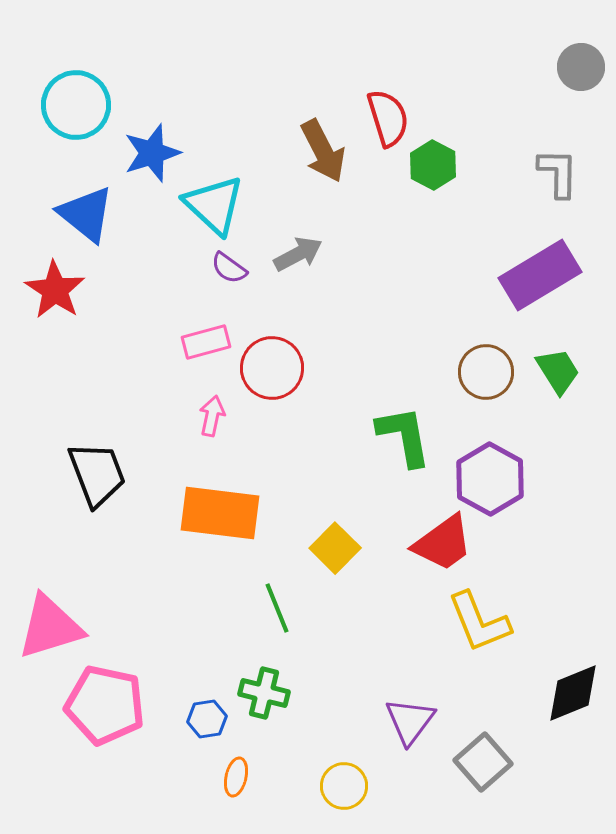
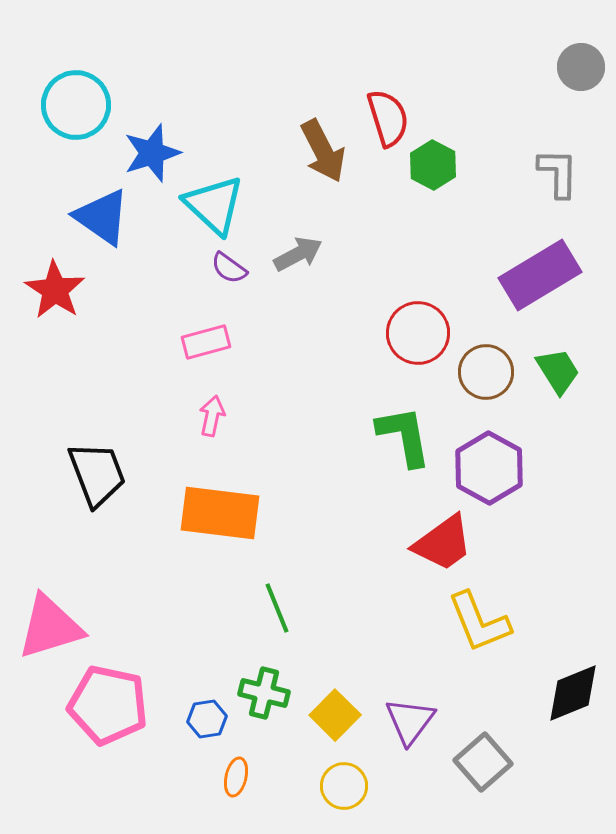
blue triangle: moved 16 px right, 3 px down; rotated 4 degrees counterclockwise
red circle: moved 146 px right, 35 px up
purple hexagon: moved 1 px left, 11 px up
yellow square: moved 167 px down
pink pentagon: moved 3 px right
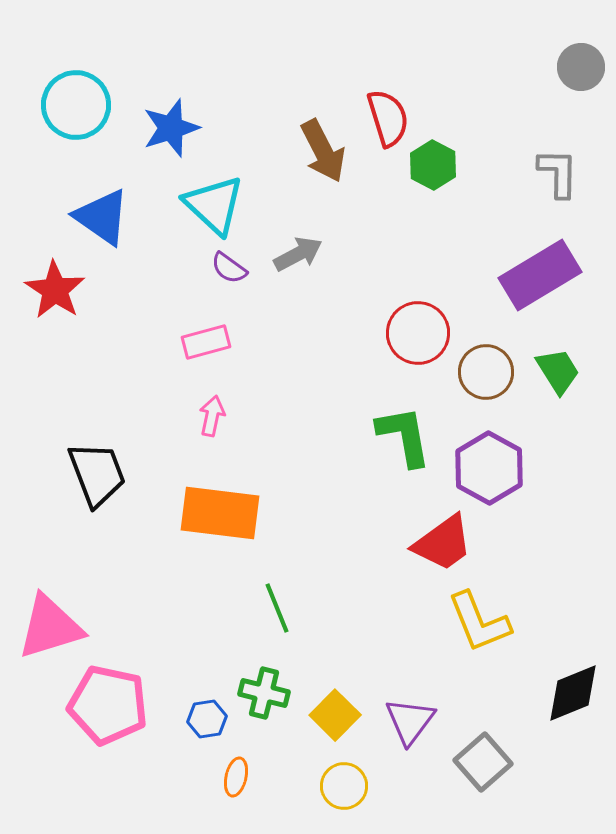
blue star: moved 19 px right, 25 px up
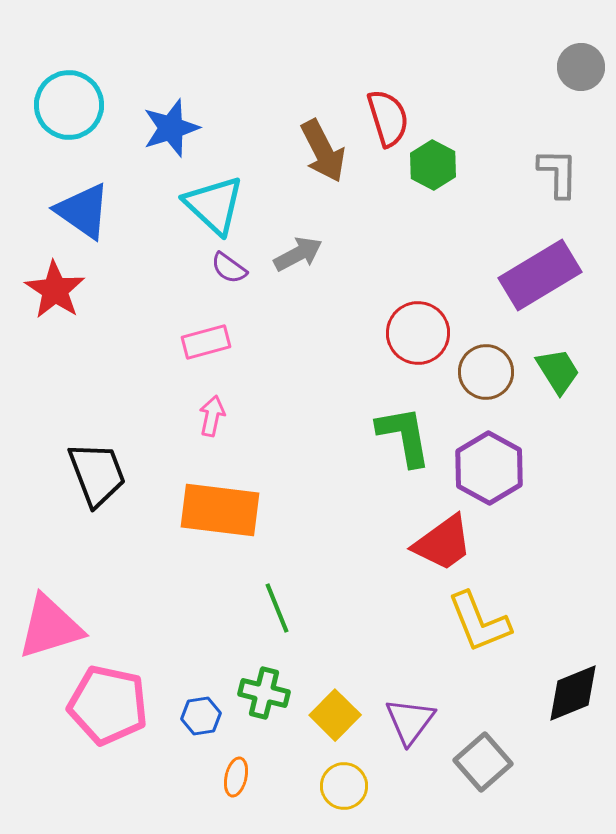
cyan circle: moved 7 px left
blue triangle: moved 19 px left, 6 px up
orange rectangle: moved 3 px up
blue hexagon: moved 6 px left, 3 px up
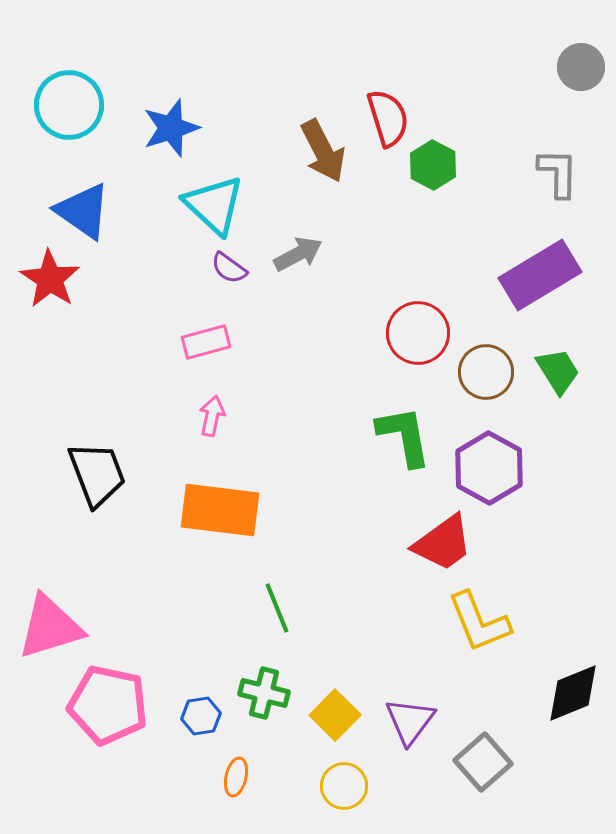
red star: moved 5 px left, 11 px up
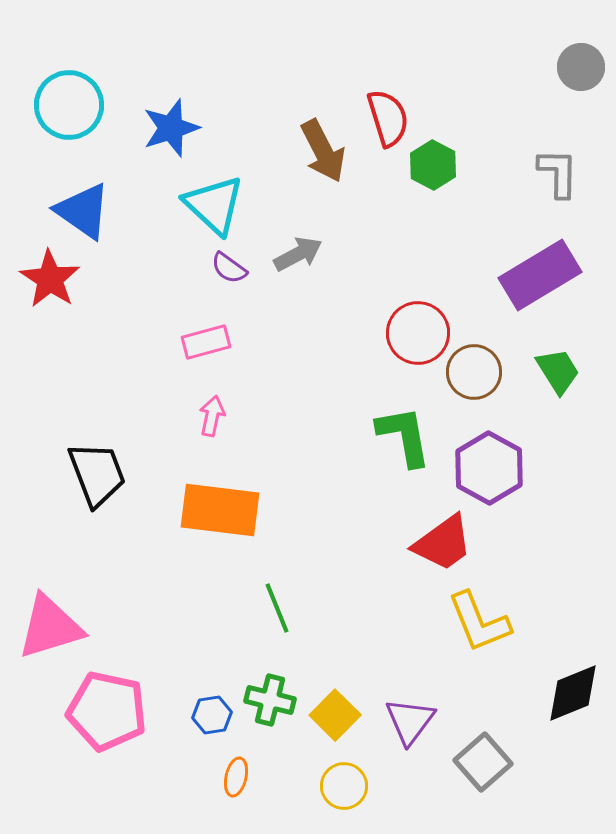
brown circle: moved 12 px left
green cross: moved 6 px right, 7 px down
pink pentagon: moved 1 px left, 6 px down
blue hexagon: moved 11 px right, 1 px up
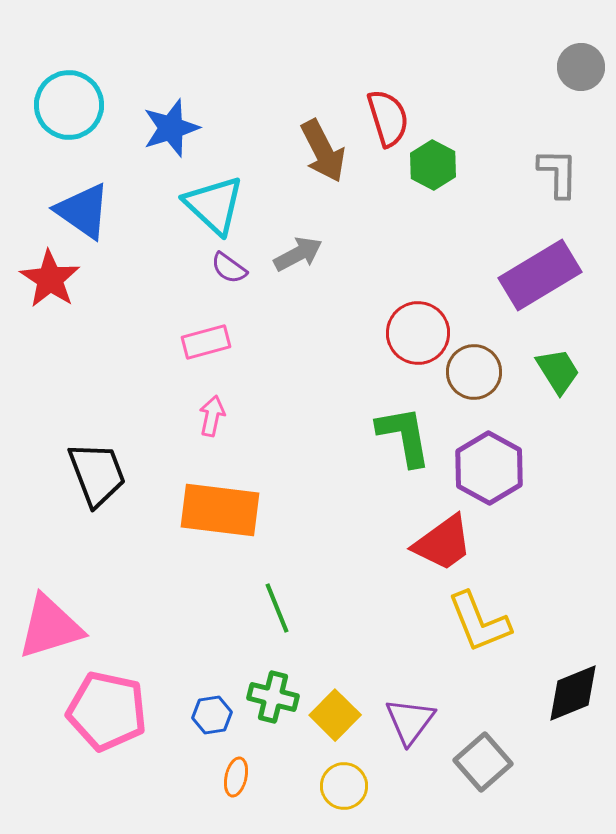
green cross: moved 3 px right, 3 px up
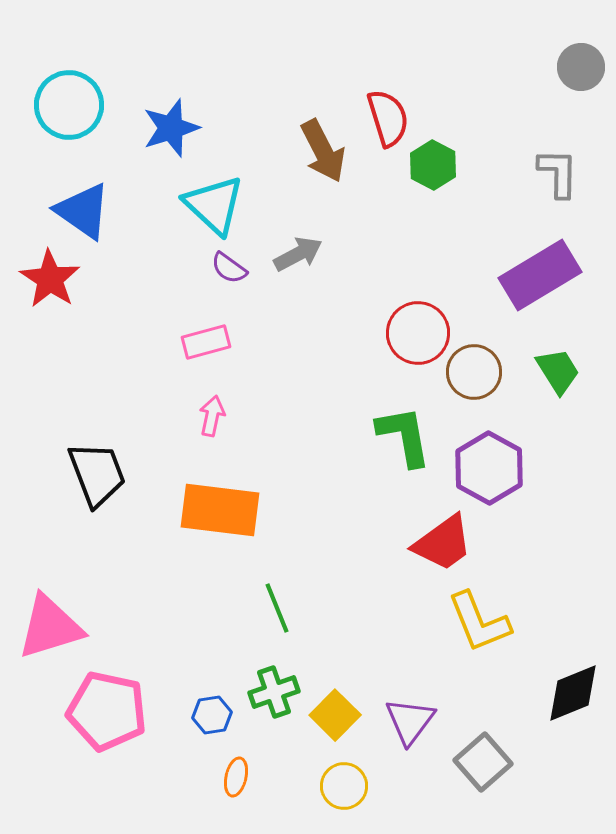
green cross: moved 1 px right, 5 px up; rotated 33 degrees counterclockwise
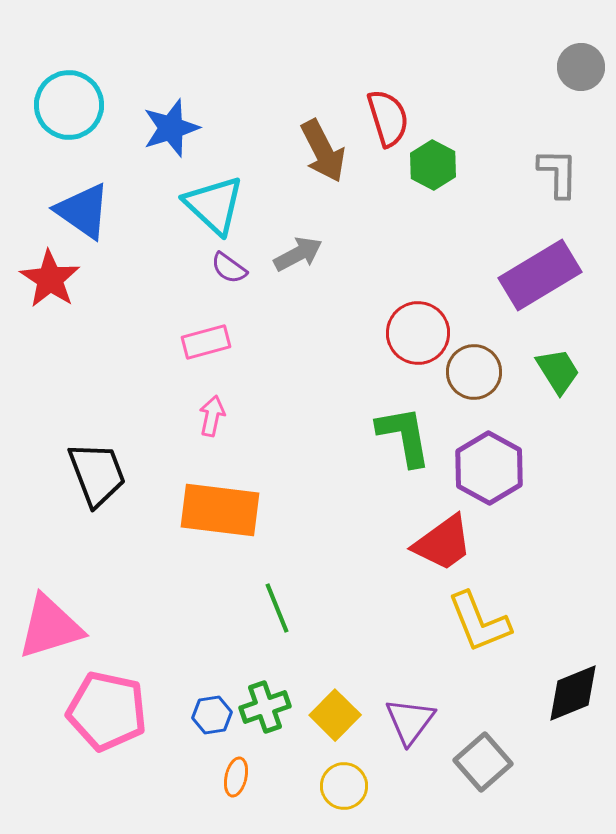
green cross: moved 9 px left, 15 px down
